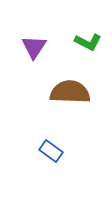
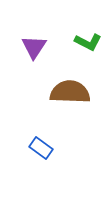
blue rectangle: moved 10 px left, 3 px up
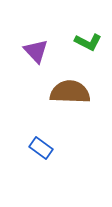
purple triangle: moved 2 px right, 4 px down; rotated 16 degrees counterclockwise
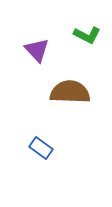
green L-shape: moved 1 px left, 7 px up
purple triangle: moved 1 px right, 1 px up
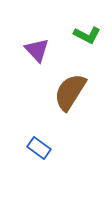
brown semicircle: rotated 60 degrees counterclockwise
blue rectangle: moved 2 px left
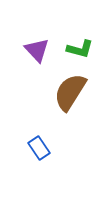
green L-shape: moved 7 px left, 14 px down; rotated 12 degrees counterclockwise
blue rectangle: rotated 20 degrees clockwise
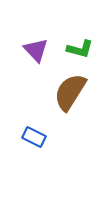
purple triangle: moved 1 px left
blue rectangle: moved 5 px left, 11 px up; rotated 30 degrees counterclockwise
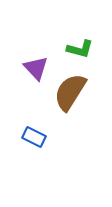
purple triangle: moved 18 px down
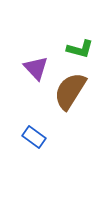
brown semicircle: moved 1 px up
blue rectangle: rotated 10 degrees clockwise
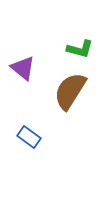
purple triangle: moved 13 px left; rotated 8 degrees counterclockwise
blue rectangle: moved 5 px left
